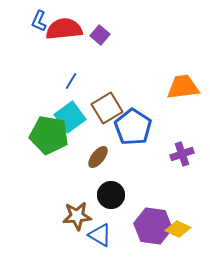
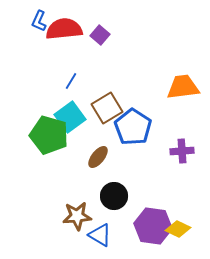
green pentagon: rotated 6 degrees clockwise
purple cross: moved 3 px up; rotated 15 degrees clockwise
black circle: moved 3 px right, 1 px down
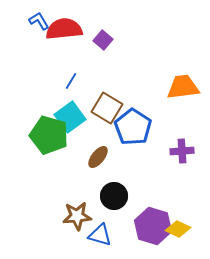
blue L-shape: rotated 125 degrees clockwise
purple square: moved 3 px right, 5 px down
brown square: rotated 28 degrees counterclockwise
purple hexagon: rotated 9 degrees clockwise
blue triangle: rotated 15 degrees counterclockwise
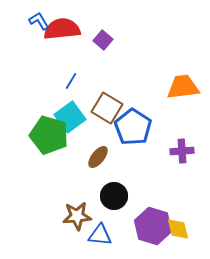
red semicircle: moved 2 px left
yellow diamond: rotated 50 degrees clockwise
blue triangle: rotated 10 degrees counterclockwise
